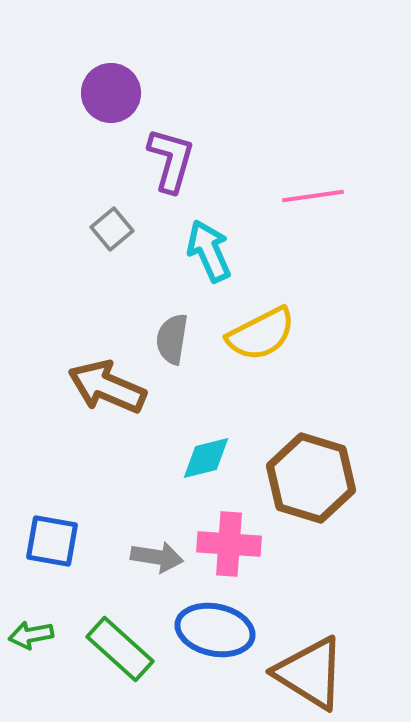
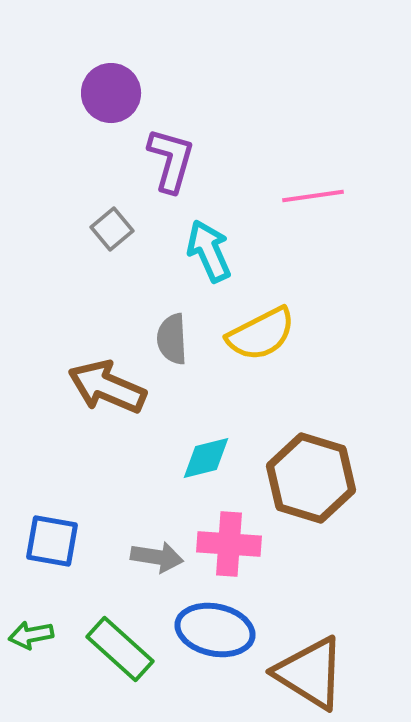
gray semicircle: rotated 12 degrees counterclockwise
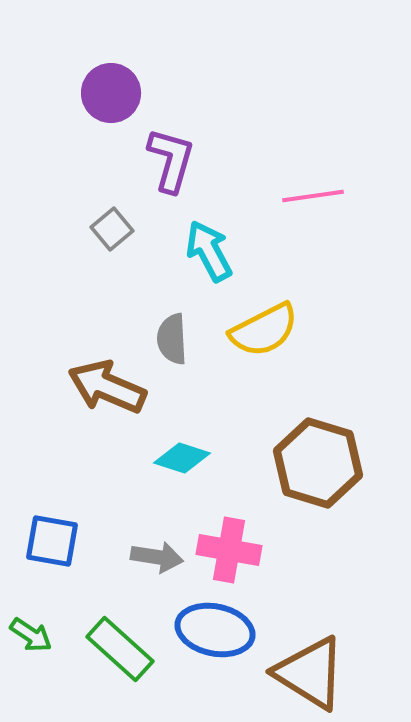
cyan arrow: rotated 4 degrees counterclockwise
yellow semicircle: moved 3 px right, 4 px up
cyan diamond: moved 24 px left; rotated 32 degrees clockwise
brown hexagon: moved 7 px right, 15 px up
pink cross: moved 6 px down; rotated 6 degrees clockwise
green arrow: rotated 135 degrees counterclockwise
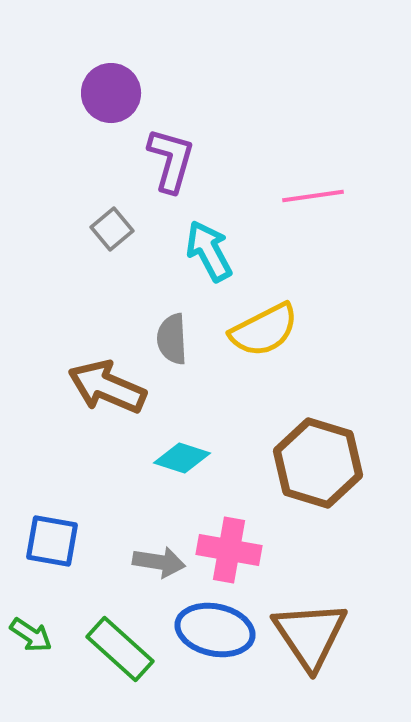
gray arrow: moved 2 px right, 5 px down
brown triangle: moved 38 px up; rotated 24 degrees clockwise
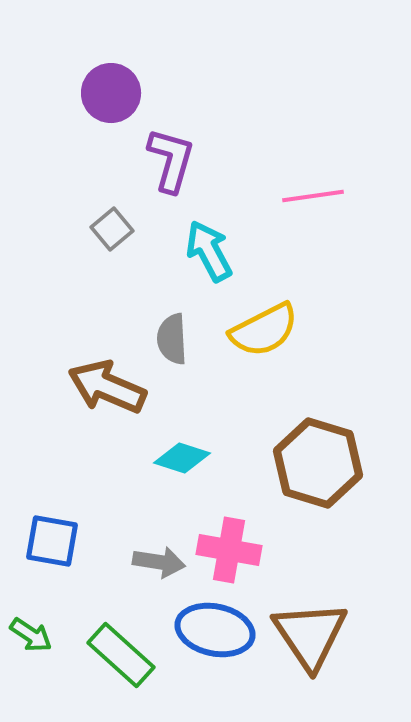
green rectangle: moved 1 px right, 6 px down
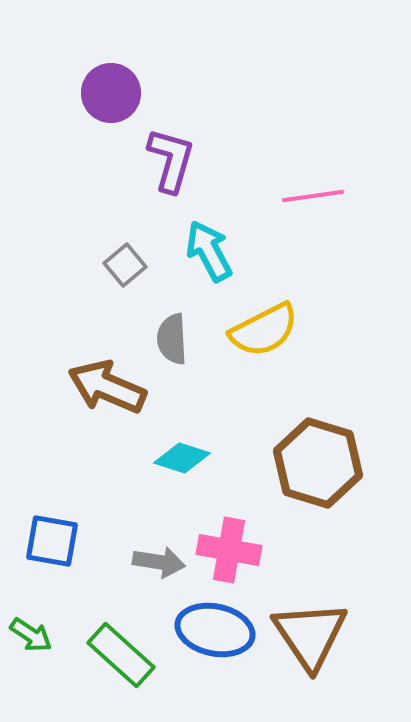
gray square: moved 13 px right, 36 px down
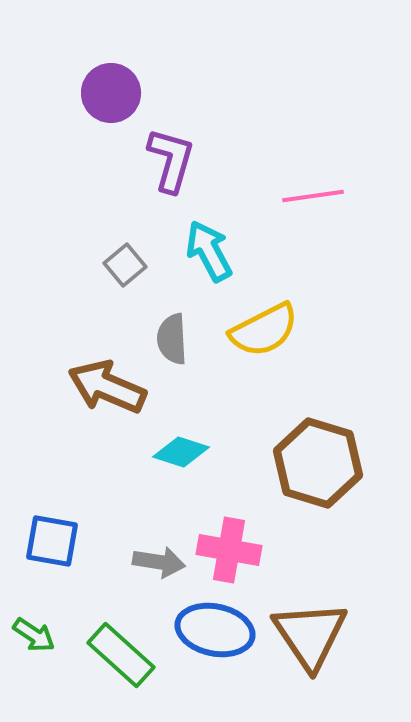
cyan diamond: moved 1 px left, 6 px up
green arrow: moved 3 px right
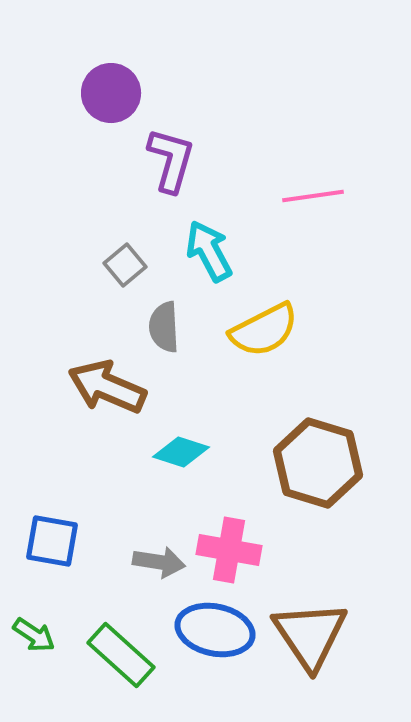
gray semicircle: moved 8 px left, 12 px up
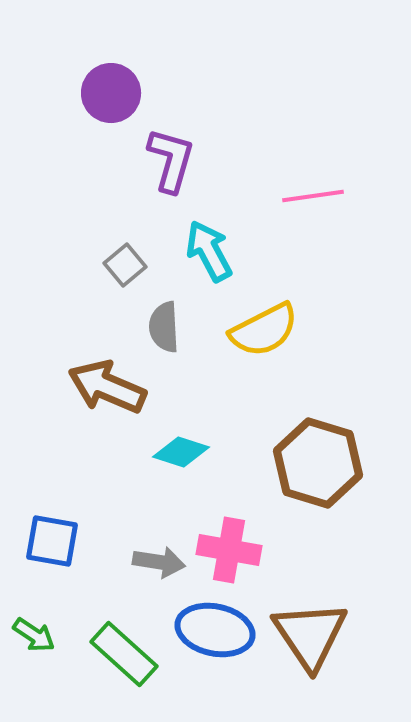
green rectangle: moved 3 px right, 1 px up
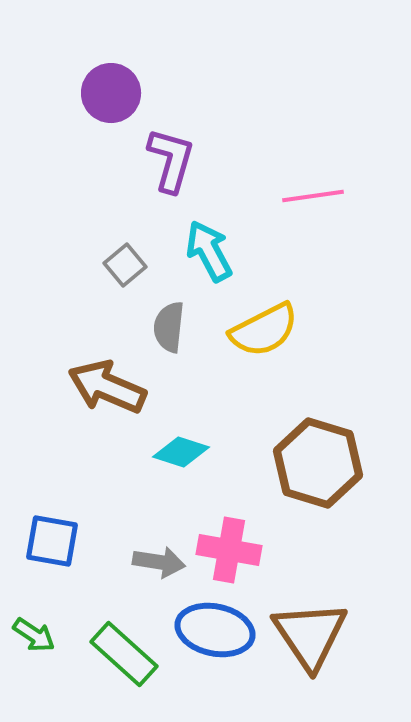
gray semicircle: moved 5 px right; rotated 9 degrees clockwise
